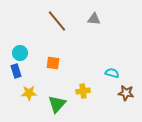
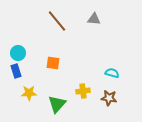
cyan circle: moved 2 px left
brown star: moved 17 px left, 5 px down
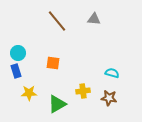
green triangle: rotated 18 degrees clockwise
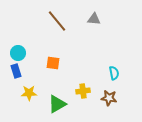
cyan semicircle: moved 2 px right; rotated 64 degrees clockwise
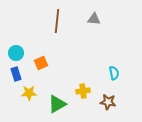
brown line: rotated 45 degrees clockwise
cyan circle: moved 2 px left
orange square: moved 12 px left; rotated 32 degrees counterclockwise
blue rectangle: moved 3 px down
brown star: moved 1 px left, 4 px down
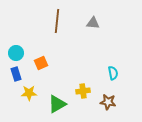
gray triangle: moved 1 px left, 4 px down
cyan semicircle: moved 1 px left
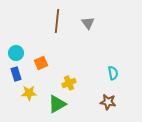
gray triangle: moved 5 px left; rotated 48 degrees clockwise
yellow cross: moved 14 px left, 8 px up; rotated 16 degrees counterclockwise
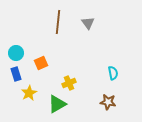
brown line: moved 1 px right, 1 px down
yellow star: rotated 28 degrees counterclockwise
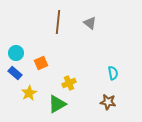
gray triangle: moved 2 px right; rotated 16 degrees counterclockwise
blue rectangle: moved 1 px left, 1 px up; rotated 32 degrees counterclockwise
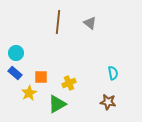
orange square: moved 14 px down; rotated 24 degrees clockwise
